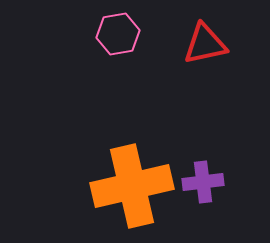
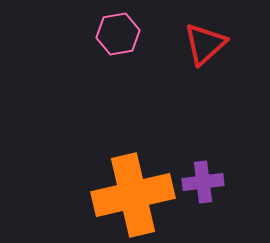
red triangle: rotated 30 degrees counterclockwise
orange cross: moved 1 px right, 9 px down
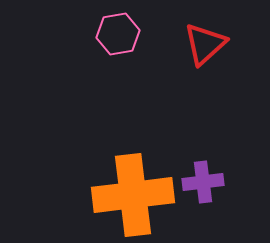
orange cross: rotated 6 degrees clockwise
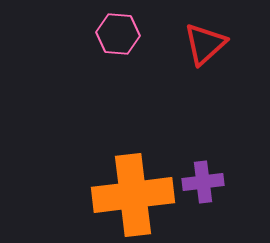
pink hexagon: rotated 15 degrees clockwise
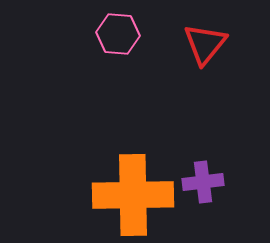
red triangle: rotated 9 degrees counterclockwise
orange cross: rotated 6 degrees clockwise
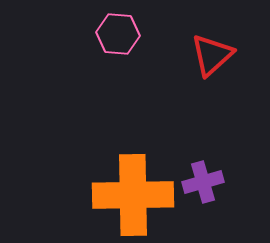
red triangle: moved 7 px right, 11 px down; rotated 9 degrees clockwise
purple cross: rotated 9 degrees counterclockwise
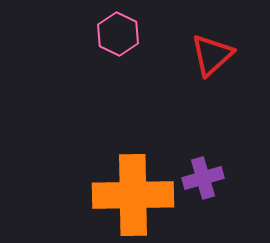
pink hexagon: rotated 21 degrees clockwise
purple cross: moved 4 px up
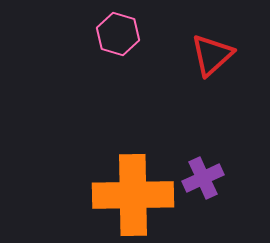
pink hexagon: rotated 9 degrees counterclockwise
purple cross: rotated 9 degrees counterclockwise
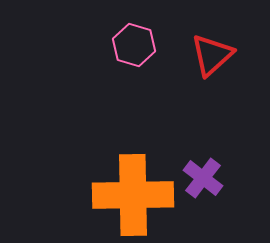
pink hexagon: moved 16 px right, 11 px down
purple cross: rotated 27 degrees counterclockwise
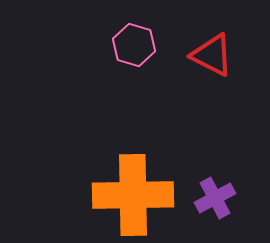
red triangle: rotated 51 degrees counterclockwise
purple cross: moved 12 px right, 20 px down; rotated 24 degrees clockwise
